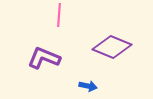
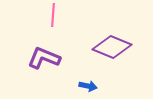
pink line: moved 6 px left
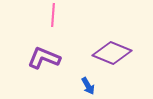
purple diamond: moved 6 px down
blue arrow: rotated 48 degrees clockwise
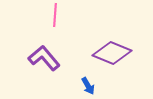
pink line: moved 2 px right
purple L-shape: rotated 28 degrees clockwise
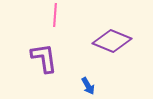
purple diamond: moved 12 px up
purple L-shape: rotated 32 degrees clockwise
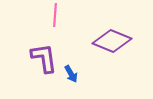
blue arrow: moved 17 px left, 12 px up
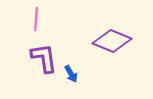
pink line: moved 19 px left, 4 px down
